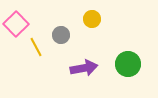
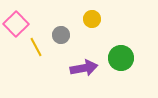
green circle: moved 7 px left, 6 px up
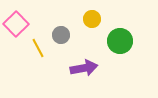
yellow line: moved 2 px right, 1 px down
green circle: moved 1 px left, 17 px up
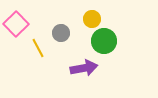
gray circle: moved 2 px up
green circle: moved 16 px left
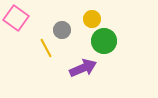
pink square: moved 6 px up; rotated 10 degrees counterclockwise
gray circle: moved 1 px right, 3 px up
yellow line: moved 8 px right
purple arrow: moved 1 px left; rotated 12 degrees counterclockwise
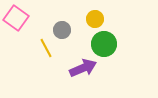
yellow circle: moved 3 px right
green circle: moved 3 px down
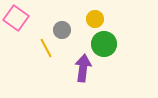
purple arrow: rotated 60 degrees counterclockwise
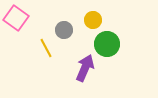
yellow circle: moved 2 px left, 1 px down
gray circle: moved 2 px right
green circle: moved 3 px right
purple arrow: moved 2 px right; rotated 16 degrees clockwise
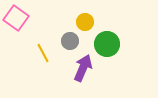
yellow circle: moved 8 px left, 2 px down
gray circle: moved 6 px right, 11 px down
yellow line: moved 3 px left, 5 px down
purple arrow: moved 2 px left
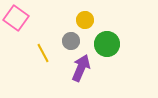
yellow circle: moved 2 px up
gray circle: moved 1 px right
purple arrow: moved 2 px left
